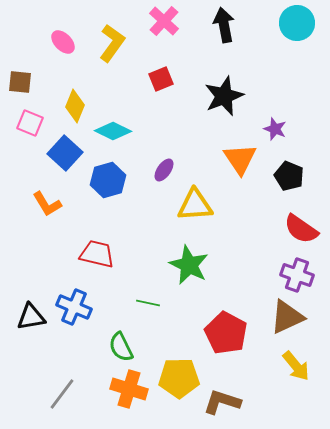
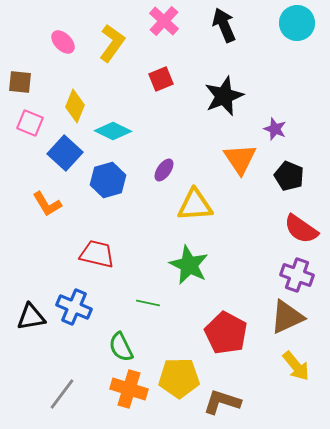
black arrow: rotated 12 degrees counterclockwise
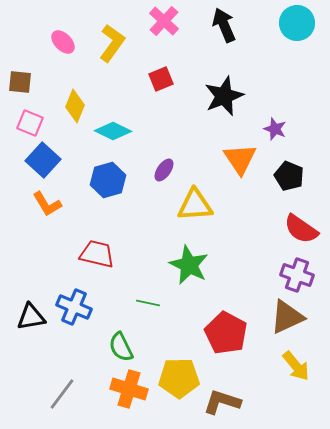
blue square: moved 22 px left, 7 px down
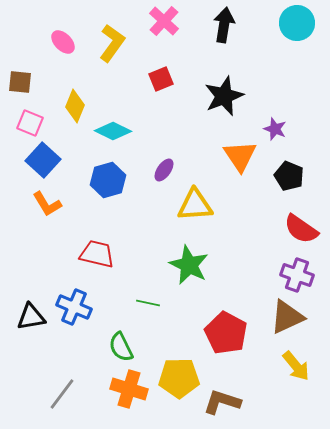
black arrow: rotated 32 degrees clockwise
orange triangle: moved 3 px up
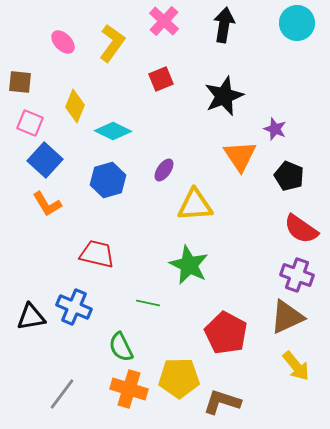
blue square: moved 2 px right
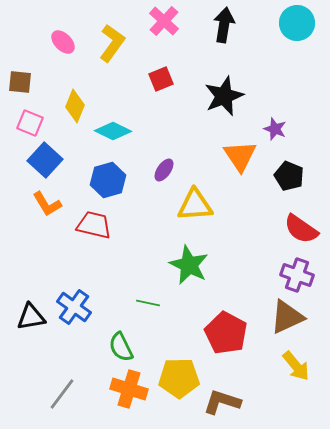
red trapezoid: moved 3 px left, 29 px up
blue cross: rotated 12 degrees clockwise
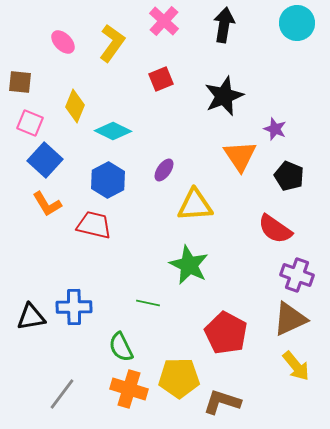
blue hexagon: rotated 12 degrees counterclockwise
red semicircle: moved 26 px left
blue cross: rotated 36 degrees counterclockwise
brown triangle: moved 3 px right, 2 px down
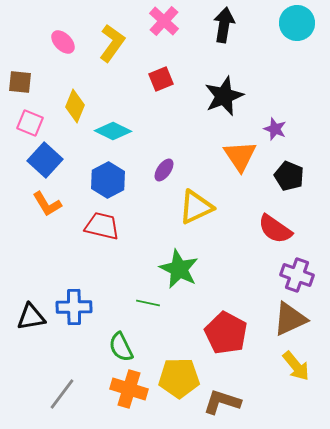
yellow triangle: moved 1 px right, 2 px down; rotated 21 degrees counterclockwise
red trapezoid: moved 8 px right, 1 px down
green star: moved 10 px left, 4 px down
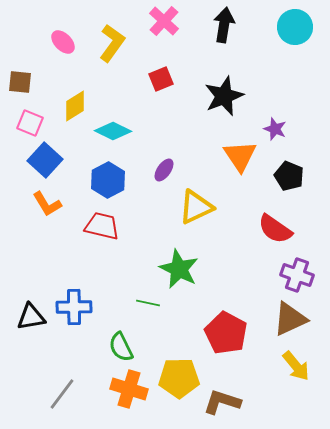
cyan circle: moved 2 px left, 4 px down
yellow diamond: rotated 36 degrees clockwise
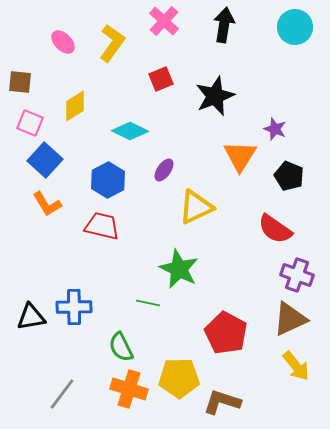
black star: moved 9 px left
cyan diamond: moved 17 px right
orange triangle: rotated 6 degrees clockwise
